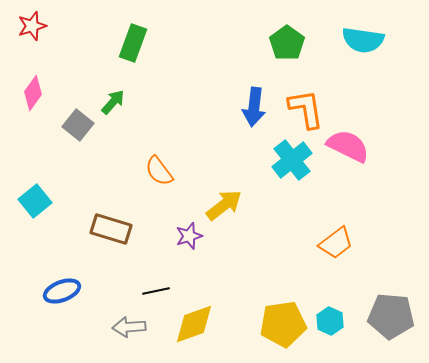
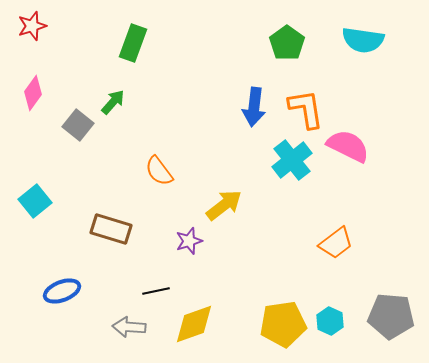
purple star: moved 5 px down
gray arrow: rotated 8 degrees clockwise
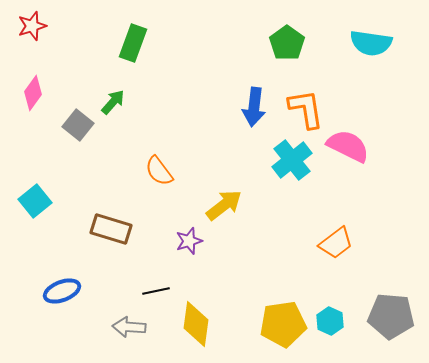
cyan semicircle: moved 8 px right, 3 px down
yellow diamond: moved 2 px right; rotated 63 degrees counterclockwise
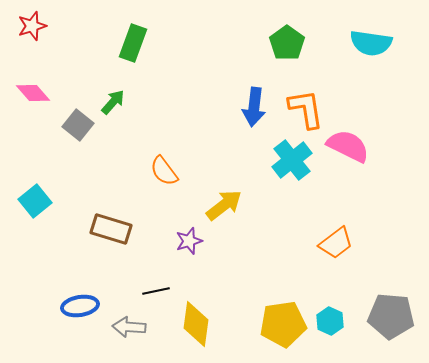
pink diamond: rotated 76 degrees counterclockwise
orange semicircle: moved 5 px right
blue ellipse: moved 18 px right, 15 px down; rotated 12 degrees clockwise
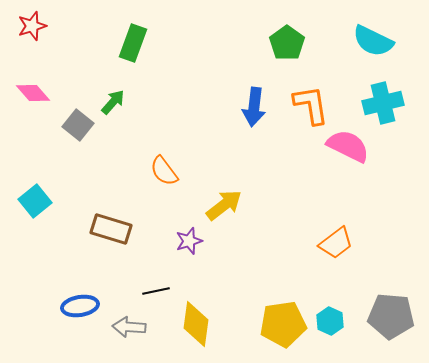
cyan semicircle: moved 2 px right, 2 px up; rotated 18 degrees clockwise
orange L-shape: moved 5 px right, 4 px up
cyan cross: moved 91 px right, 57 px up; rotated 24 degrees clockwise
